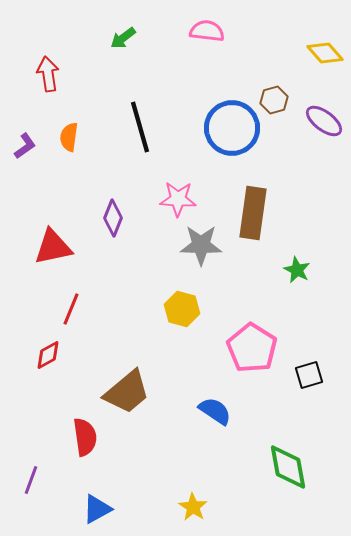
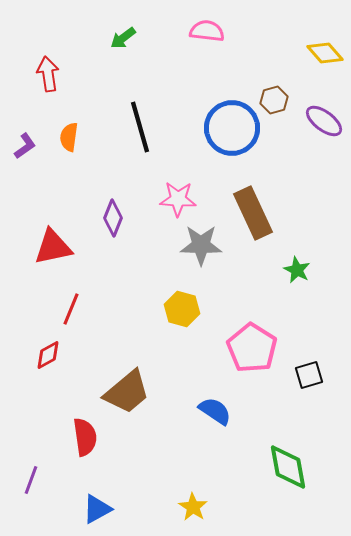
brown rectangle: rotated 33 degrees counterclockwise
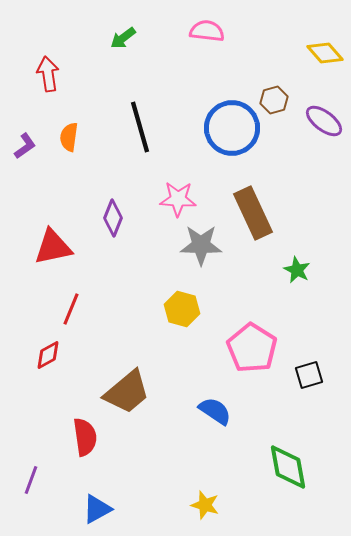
yellow star: moved 12 px right, 2 px up; rotated 16 degrees counterclockwise
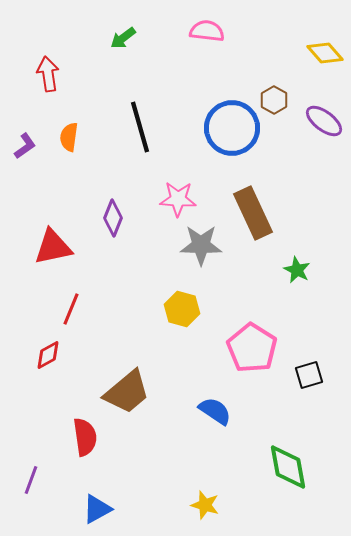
brown hexagon: rotated 16 degrees counterclockwise
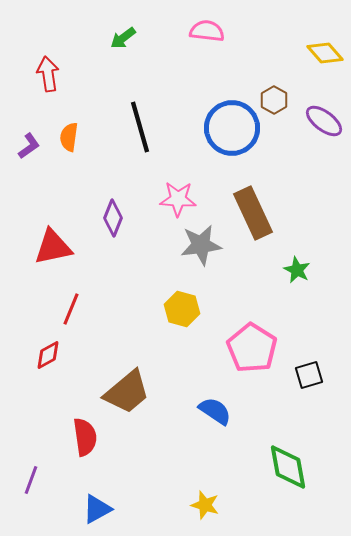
purple L-shape: moved 4 px right
gray star: rotated 9 degrees counterclockwise
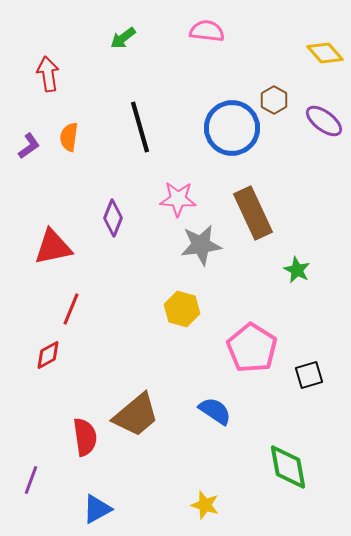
brown trapezoid: moved 9 px right, 23 px down
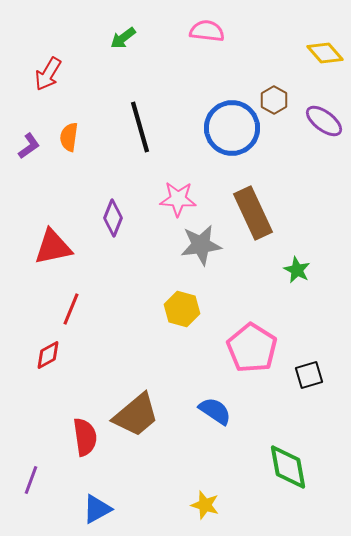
red arrow: rotated 140 degrees counterclockwise
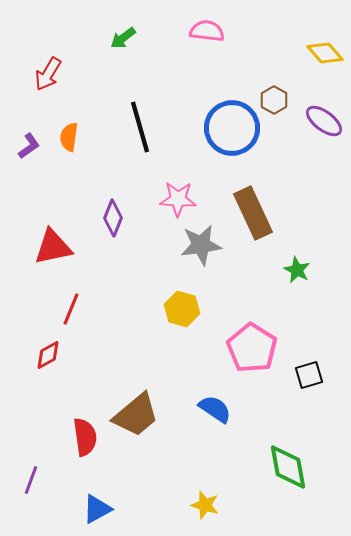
blue semicircle: moved 2 px up
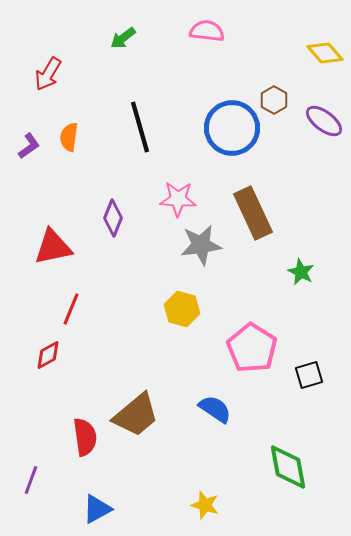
green star: moved 4 px right, 2 px down
